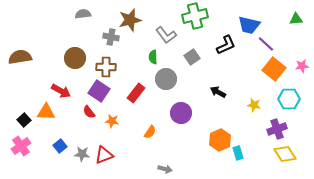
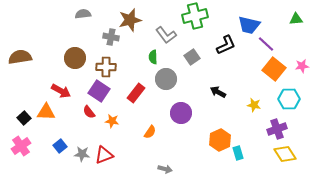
black square: moved 2 px up
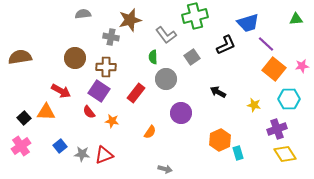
blue trapezoid: moved 1 px left, 2 px up; rotated 30 degrees counterclockwise
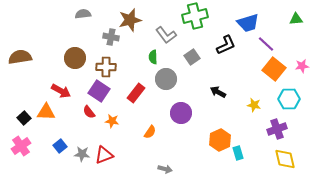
yellow diamond: moved 5 px down; rotated 20 degrees clockwise
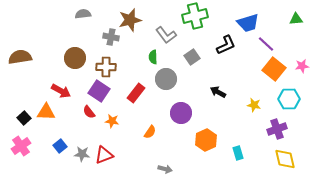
orange hexagon: moved 14 px left
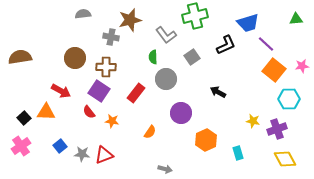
orange square: moved 1 px down
yellow star: moved 1 px left, 16 px down
yellow diamond: rotated 15 degrees counterclockwise
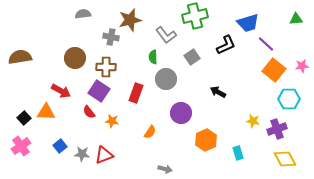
red rectangle: rotated 18 degrees counterclockwise
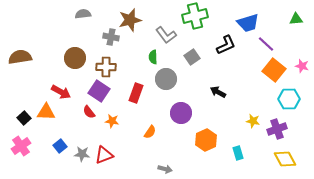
pink star: rotated 24 degrees clockwise
red arrow: moved 1 px down
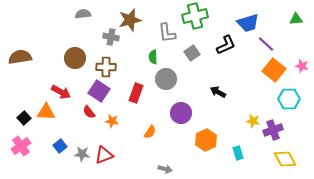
gray L-shape: moved 1 px right, 2 px up; rotated 30 degrees clockwise
gray square: moved 4 px up
purple cross: moved 4 px left, 1 px down
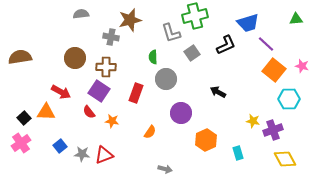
gray semicircle: moved 2 px left
gray L-shape: moved 4 px right; rotated 10 degrees counterclockwise
pink cross: moved 3 px up
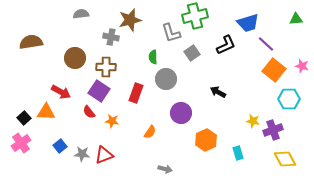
brown semicircle: moved 11 px right, 15 px up
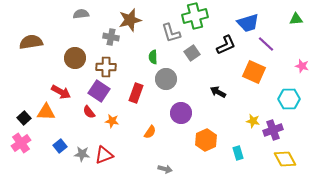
orange square: moved 20 px left, 2 px down; rotated 15 degrees counterclockwise
